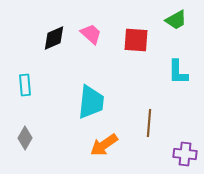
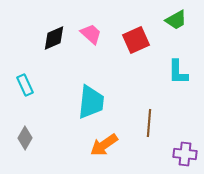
red square: rotated 28 degrees counterclockwise
cyan rectangle: rotated 20 degrees counterclockwise
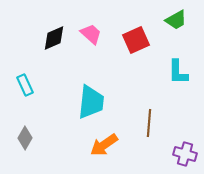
purple cross: rotated 10 degrees clockwise
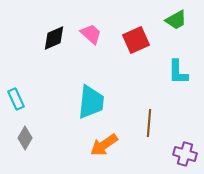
cyan rectangle: moved 9 px left, 14 px down
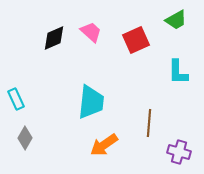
pink trapezoid: moved 2 px up
purple cross: moved 6 px left, 2 px up
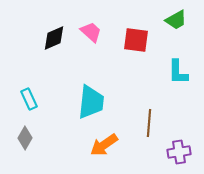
red square: rotated 32 degrees clockwise
cyan rectangle: moved 13 px right
purple cross: rotated 25 degrees counterclockwise
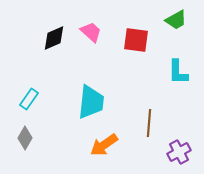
cyan rectangle: rotated 60 degrees clockwise
purple cross: rotated 20 degrees counterclockwise
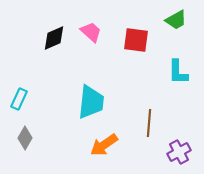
cyan rectangle: moved 10 px left; rotated 10 degrees counterclockwise
